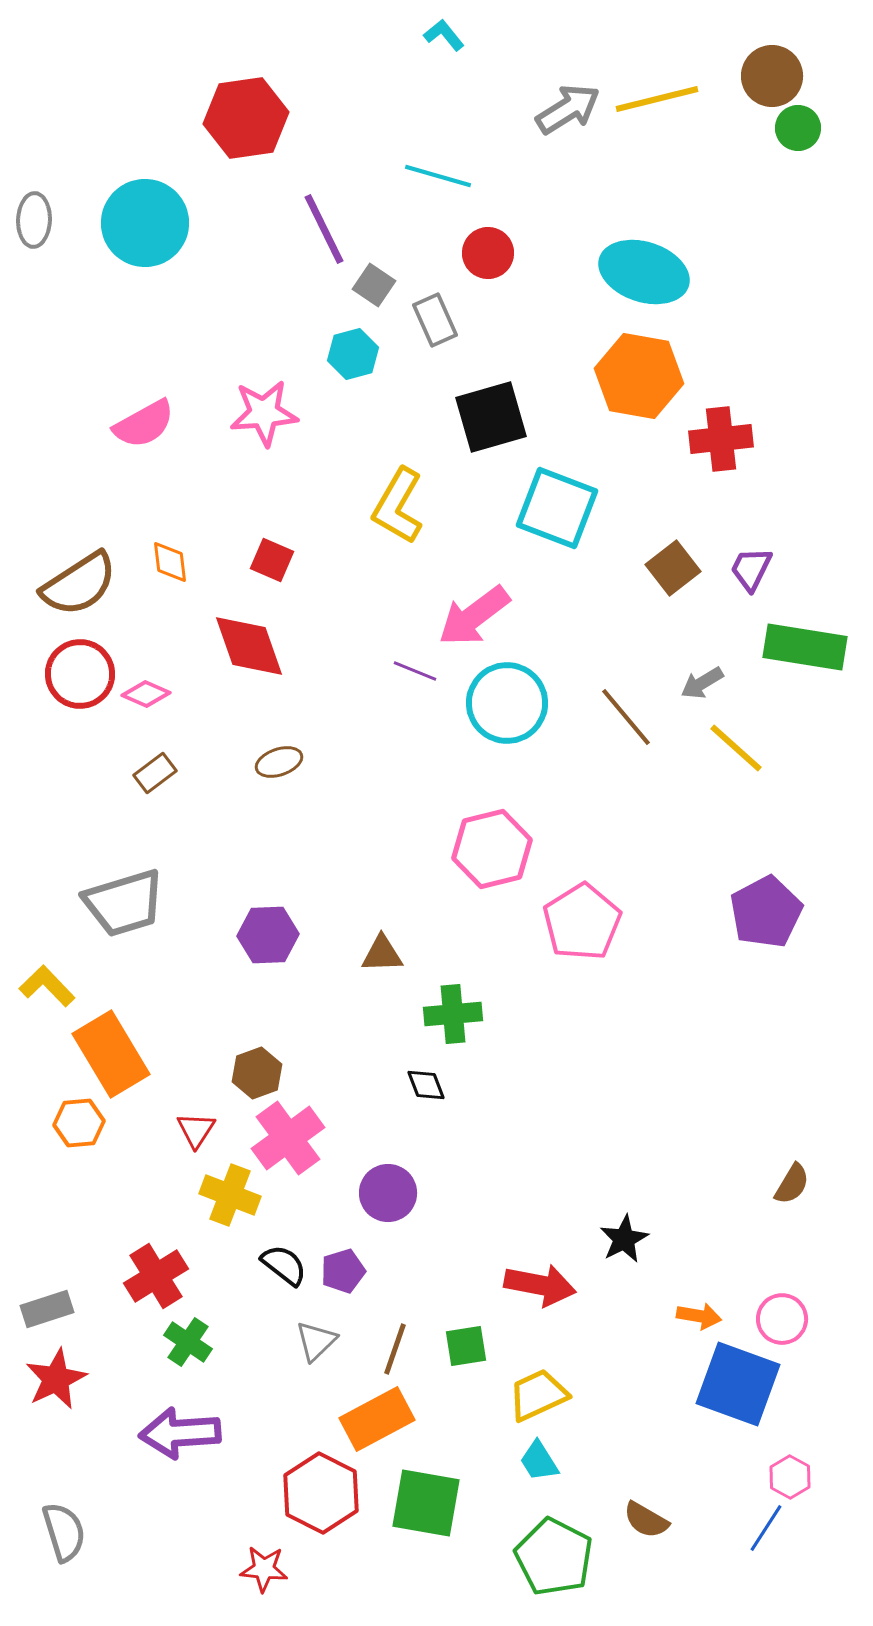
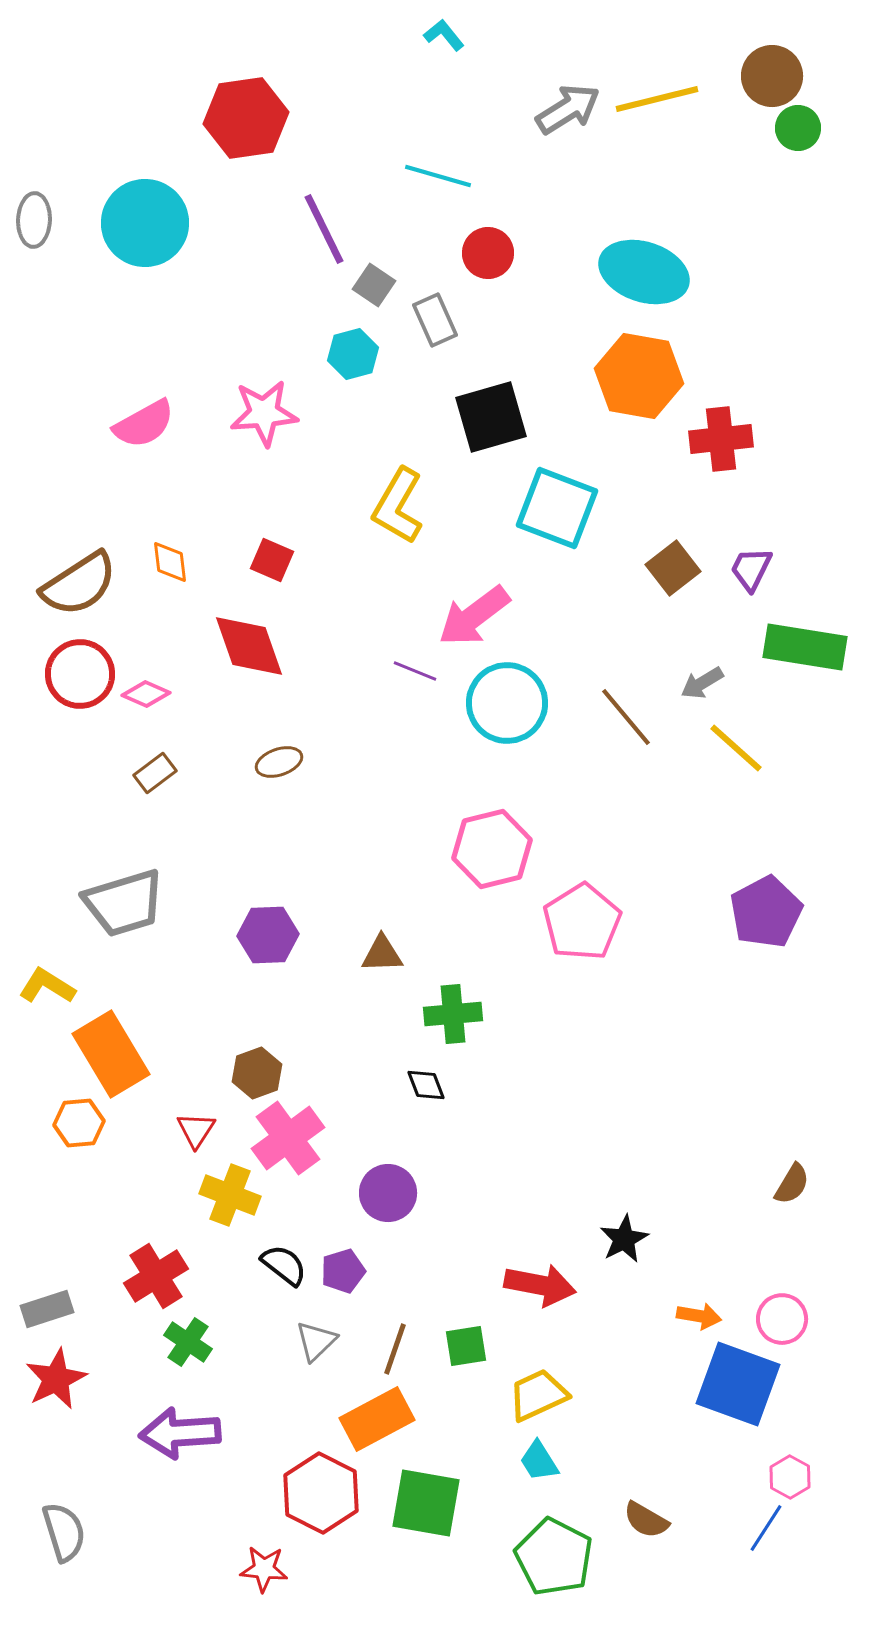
yellow L-shape at (47, 986): rotated 14 degrees counterclockwise
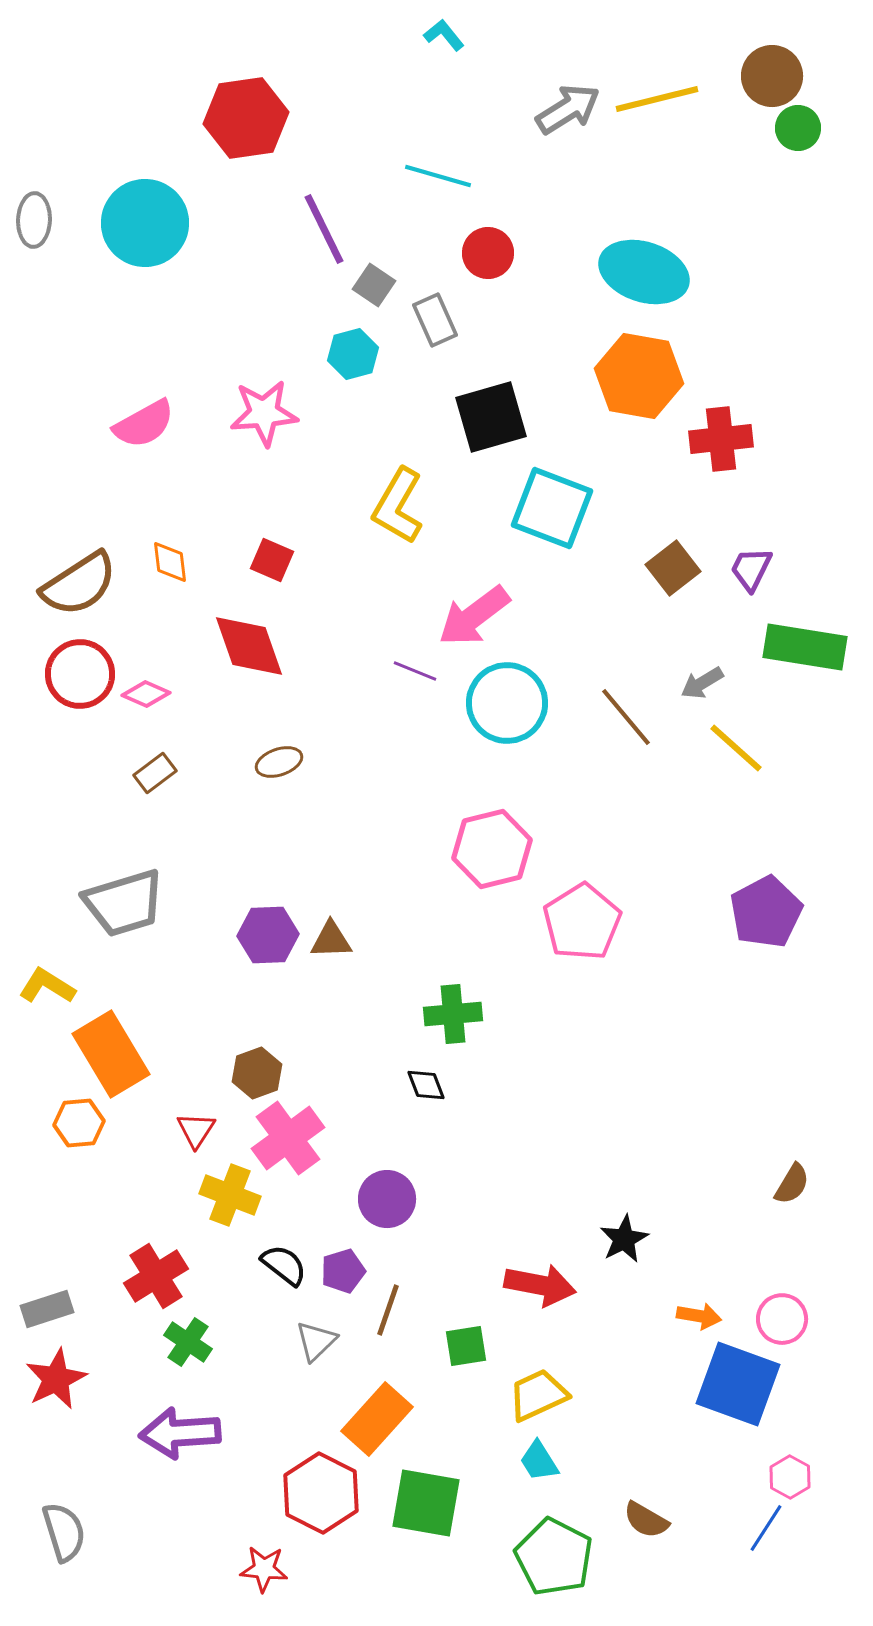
cyan square at (557, 508): moved 5 px left
brown triangle at (382, 954): moved 51 px left, 14 px up
purple circle at (388, 1193): moved 1 px left, 6 px down
brown line at (395, 1349): moved 7 px left, 39 px up
orange rectangle at (377, 1419): rotated 20 degrees counterclockwise
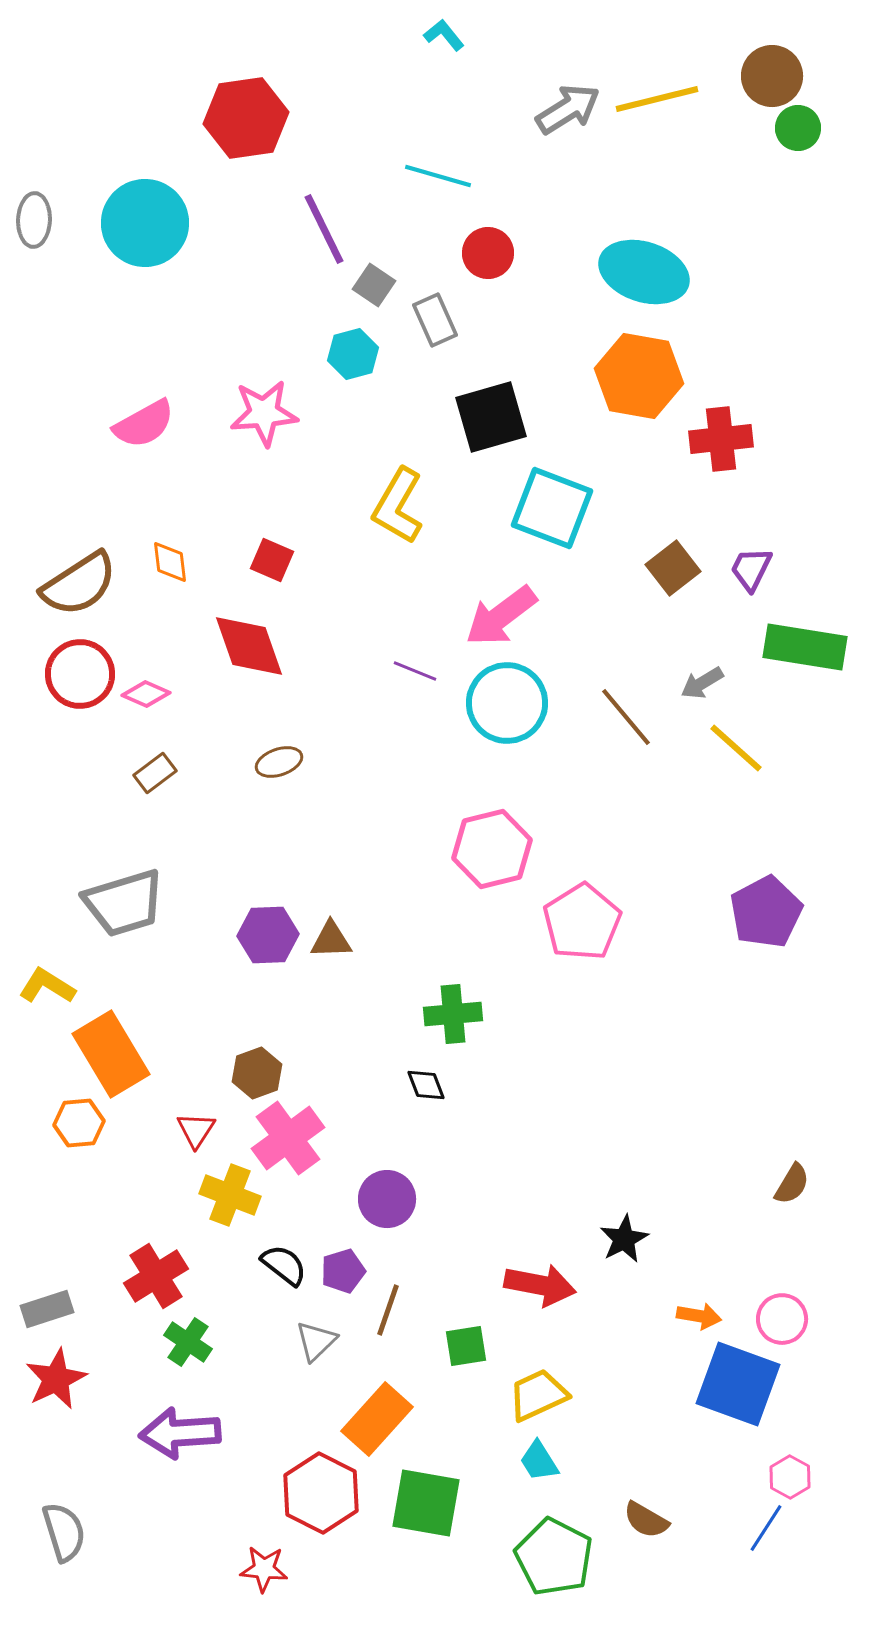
pink arrow at (474, 616): moved 27 px right
